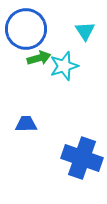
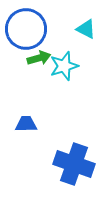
cyan triangle: moved 1 px right, 2 px up; rotated 30 degrees counterclockwise
blue cross: moved 8 px left, 6 px down
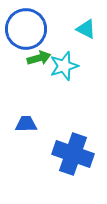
blue cross: moved 1 px left, 10 px up
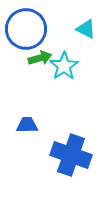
green arrow: moved 1 px right
cyan star: rotated 16 degrees counterclockwise
blue trapezoid: moved 1 px right, 1 px down
blue cross: moved 2 px left, 1 px down
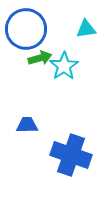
cyan triangle: rotated 35 degrees counterclockwise
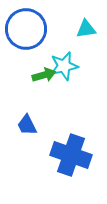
green arrow: moved 4 px right, 17 px down
cyan star: rotated 20 degrees clockwise
blue trapezoid: rotated 115 degrees counterclockwise
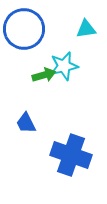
blue circle: moved 2 px left
blue trapezoid: moved 1 px left, 2 px up
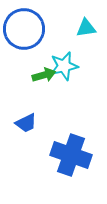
cyan triangle: moved 1 px up
blue trapezoid: rotated 90 degrees counterclockwise
